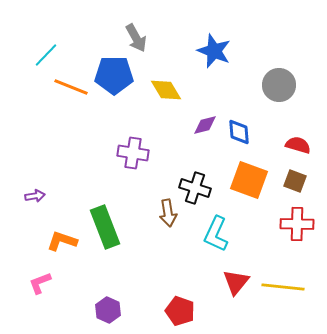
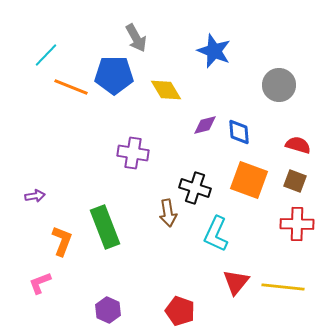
orange L-shape: rotated 92 degrees clockwise
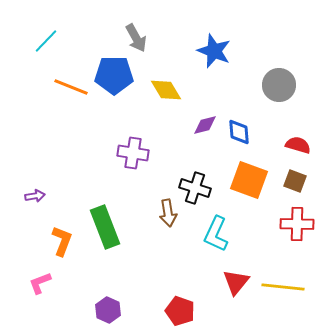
cyan line: moved 14 px up
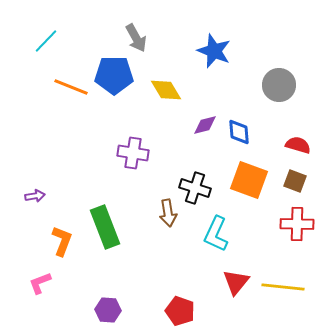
purple hexagon: rotated 20 degrees counterclockwise
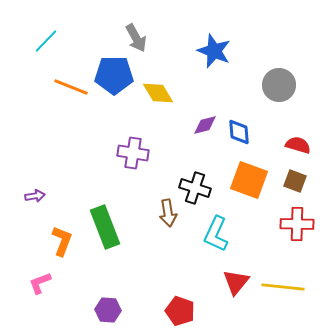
yellow diamond: moved 8 px left, 3 px down
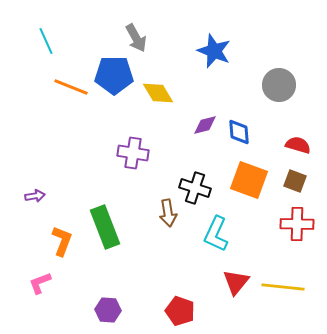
cyan line: rotated 68 degrees counterclockwise
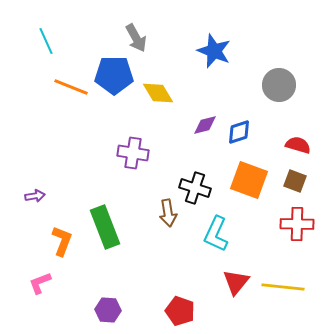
blue diamond: rotated 76 degrees clockwise
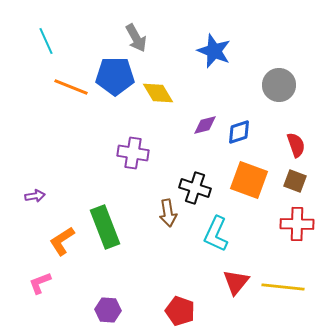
blue pentagon: moved 1 px right, 1 px down
red semicircle: moved 2 px left; rotated 55 degrees clockwise
orange L-shape: rotated 144 degrees counterclockwise
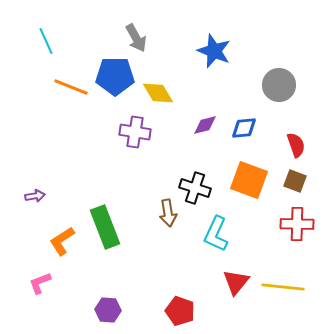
blue diamond: moved 5 px right, 4 px up; rotated 12 degrees clockwise
purple cross: moved 2 px right, 21 px up
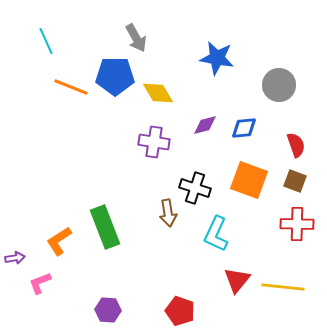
blue star: moved 3 px right, 7 px down; rotated 12 degrees counterclockwise
purple cross: moved 19 px right, 10 px down
purple arrow: moved 20 px left, 62 px down
orange L-shape: moved 3 px left
red triangle: moved 1 px right, 2 px up
